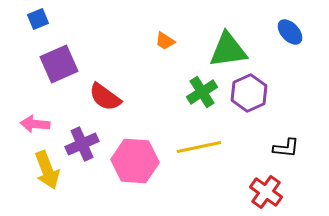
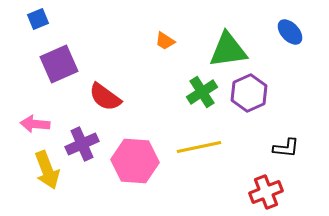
red cross: rotated 32 degrees clockwise
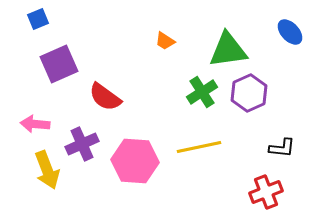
black L-shape: moved 4 px left
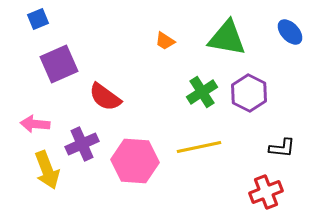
green triangle: moved 1 px left, 12 px up; rotated 18 degrees clockwise
purple hexagon: rotated 9 degrees counterclockwise
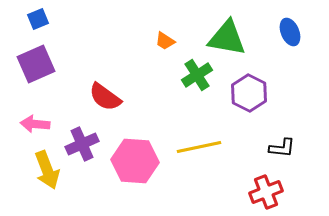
blue ellipse: rotated 20 degrees clockwise
purple square: moved 23 px left
green cross: moved 5 px left, 17 px up
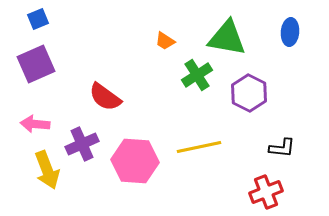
blue ellipse: rotated 28 degrees clockwise
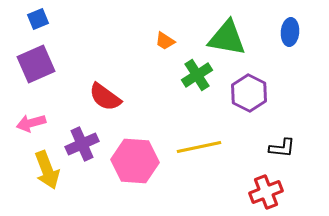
pink arrow: moved 4 px left, 1 px up; rotated 20 degrees counterclockwise
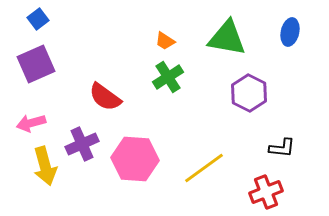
blue square: rotated 15 degrees counterclockwise
blue ellipse: rotated 8 degrees clockwise
green cross: moved 29 px left, 2 px down
yellow line: moved 5 px right, 21 px down; rotated 24 degrees counterclockwise
pink hexagon: moved 2 px up
yellow arrow: moved 2 px left, 4 px up; rotated 6 degrees clockwise
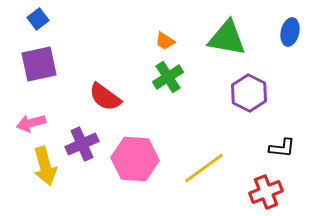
purple square: moved 3 px right; rotated 12 degrees clockwise
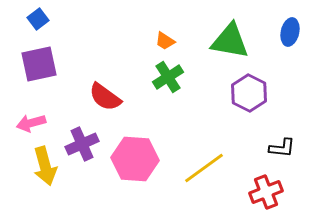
green triangle: moved 3 px right, 3 px down
